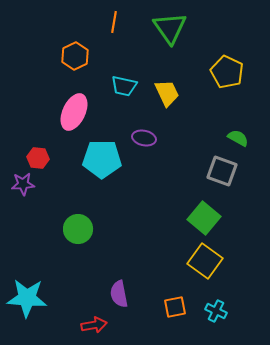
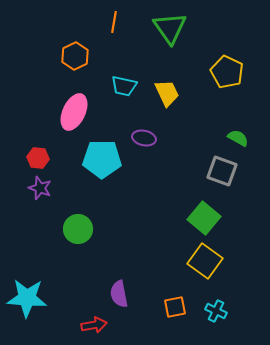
purple star: moved 17 px right, 4 px down; rotated 25 degrees clockwise
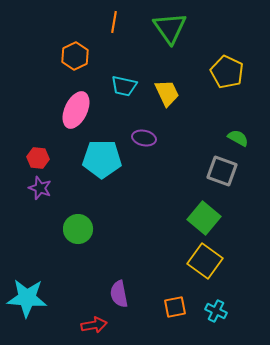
pink ellipse: moved 2 px right, 2 px up
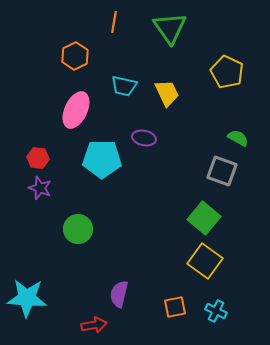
purple semicircle: rotated 24 degrees clockwise
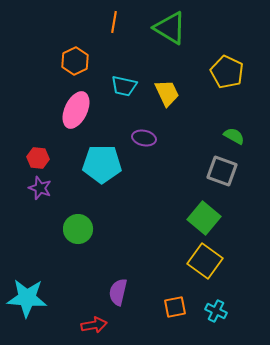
green triangle: rotated 24 degrees counterclockwise
orange hexagon: moved 5 px down
green semicircle: moved 4 px left, 2 px up
cyan pentagon: moved 5 px down
purple semicircle: moved 1 px left, 2 px up
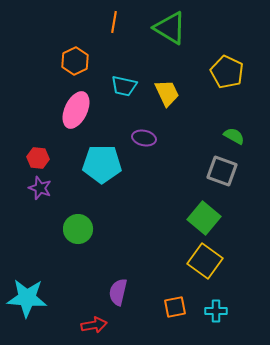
cyan cross: rotated 25 degrees counterclockwise
